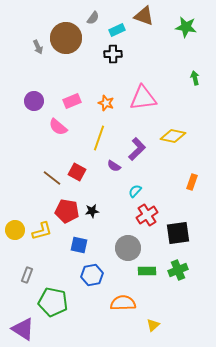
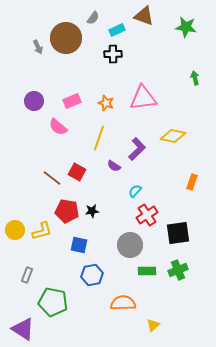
gray circle: moved 2 px right, 3 px up
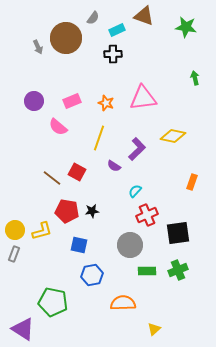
red cross: rotated 10 degrees clockwise
gray rectangle: moved 13 px left, 21 px up
yellow triangle: moved 1 px right, 4 px down
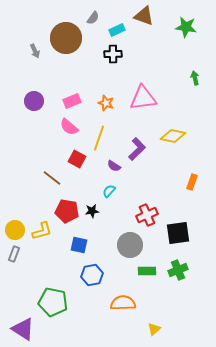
gray arrow: moved 3 px left, 4 px down
pink semicircle: moved 11 px right
red square: moved 13 px up
cyan semicircle: moved 26 px left
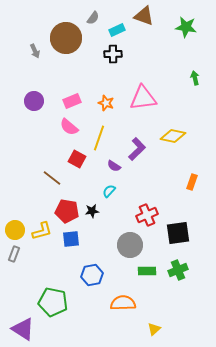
blue square: moved 8 px left, 6 px up; rotated 18 degrees counterclockwise
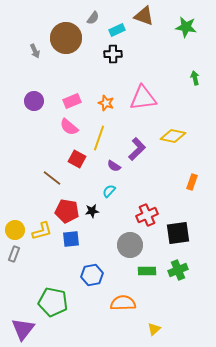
purple triangle: rotated 35 degrees clockwise
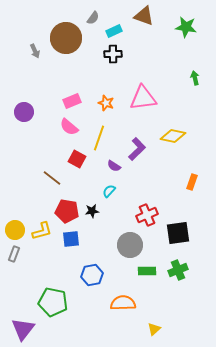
cyan rectangle: moved 3 px left, 1 px down
purple circle: moved 10 px left, 11 px down
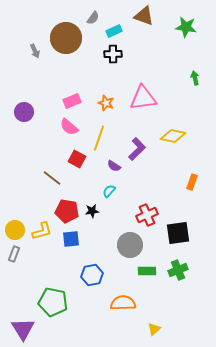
purple triangle: rotated 10 degrees counterclockwise
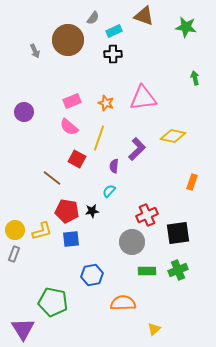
brown circle: moved 2 px right, 2 px down
purple semicircle: rotated 64 degrees clockwise
gray circle: moved 2 px right, 3 px up
